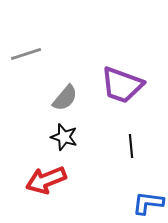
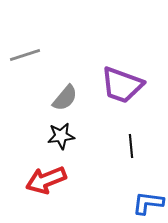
gray line: moved 1 px left, 1 px down
black star: moved 3 px left, 1 px up; rotated 24 degrees counterclockwise
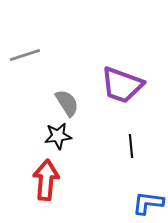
gray semicircle: moved 2 px right, 5 px down; rotated 72 degrees counterclockwise
black star: moved 3 px left
red arrow: rotated 117 degrees clockwise
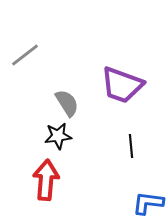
gray line: rotated 20 degrees counterclockwise
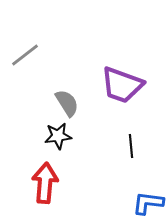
red arrow: moved 1 px left, 3 px down
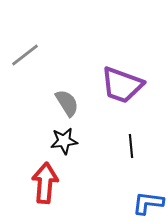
black star: moved 6 px right, 5 px down
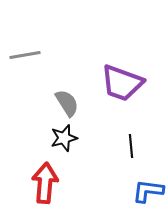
gray line: rotated 28 degrees clockwise
purple trapezoid: moved 2 px up
black star: moved 3 px up; rotated 8 degrees counterclockwise
blue L-shape: moved 12 px up
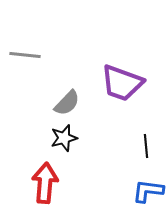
gray line: rotated 16 degrees clockwise
gray semicircle: rotated 76 degrees clockwise
black line: moved 15 px right
